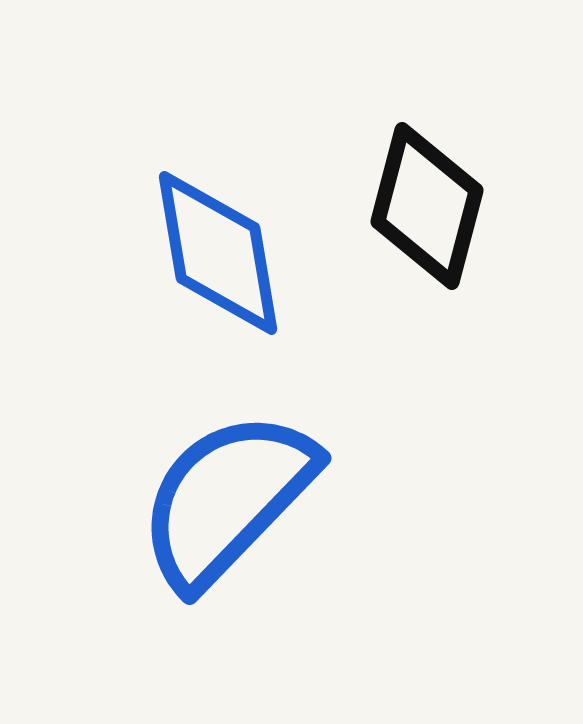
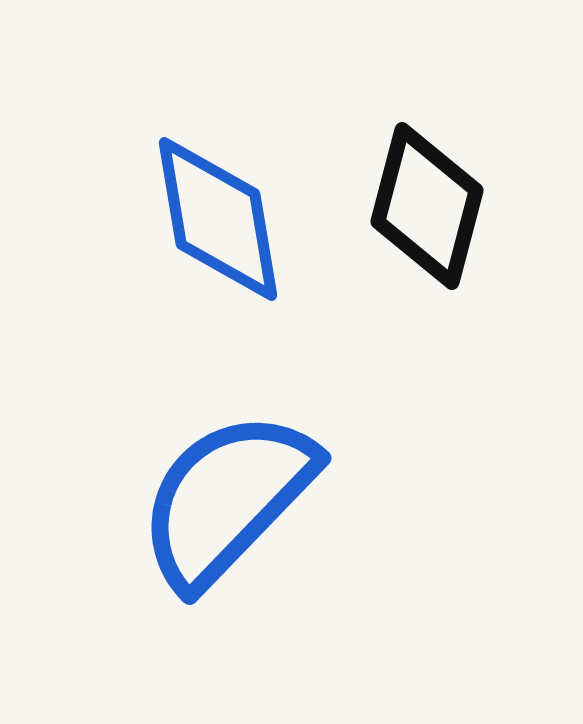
blue diamond: moved 34 px up
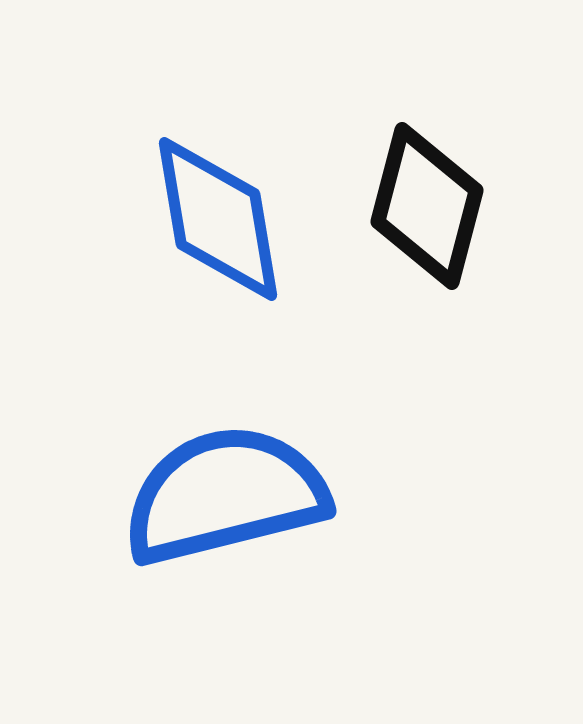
blue semicircle: moved 2 px left, 4 px up; rotated 32 degrees clockwise
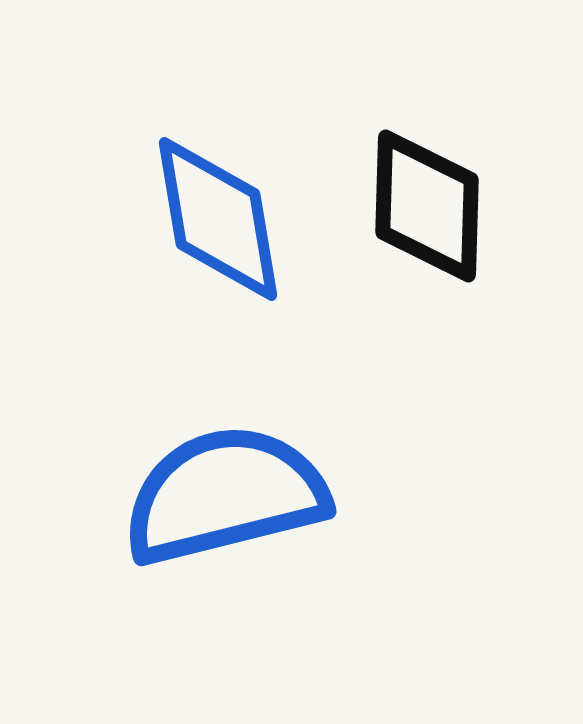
black diamond: rotated 13 degrees counterclockwise
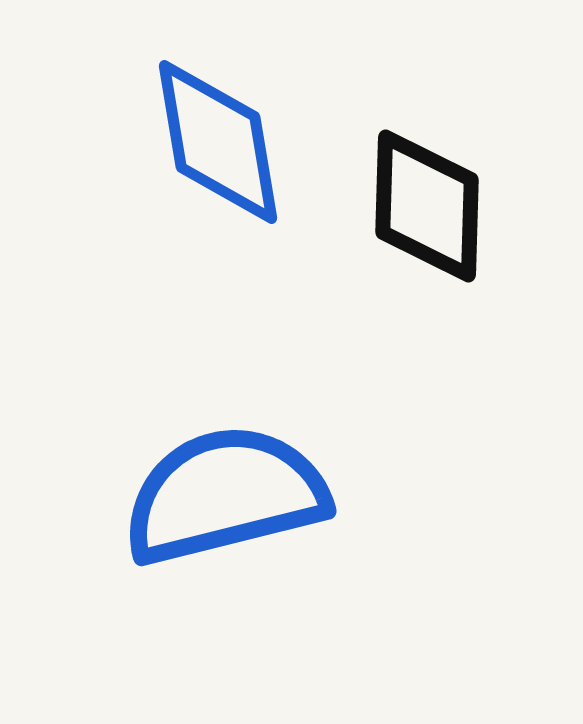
blue diamond: moved 77 px up
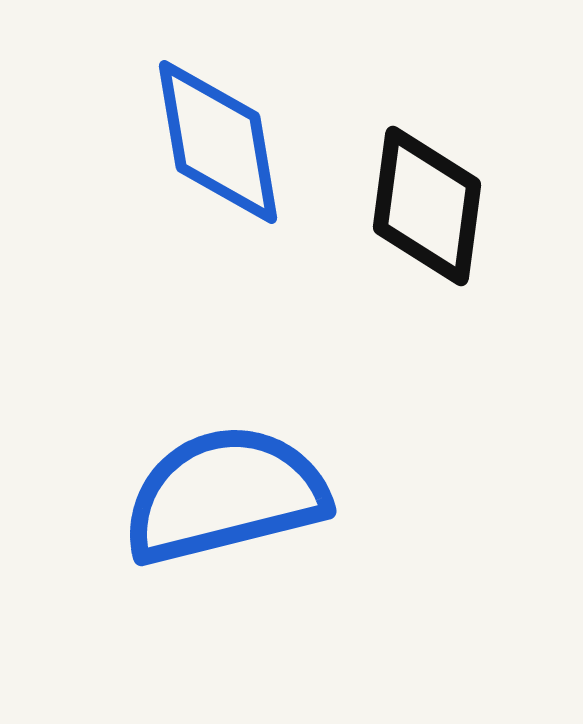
black diamond: rotated 6 degrees clockwise
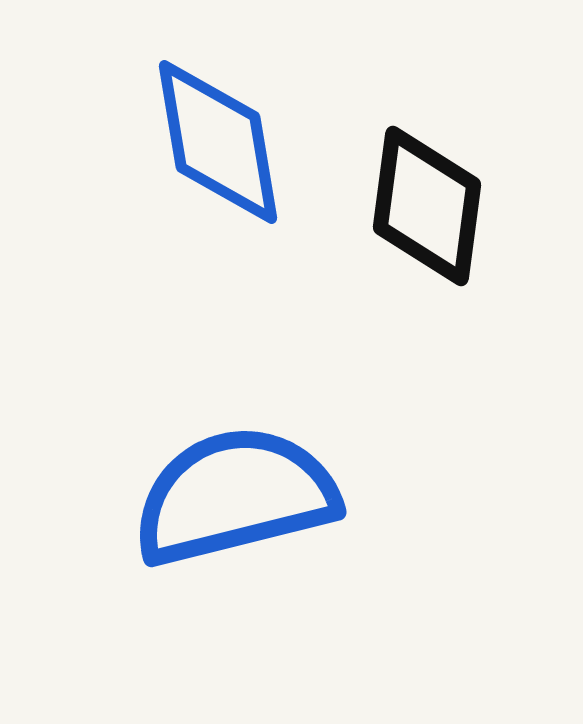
blue semicircle: moved 10 px right, 1 px down
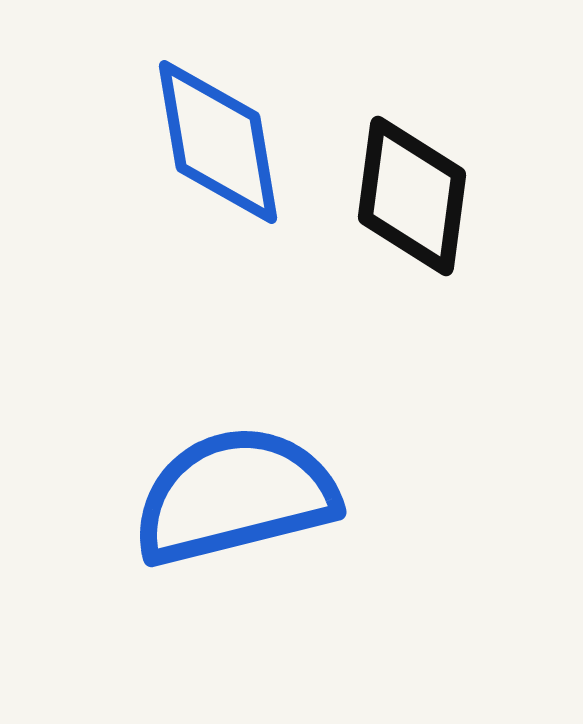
black diamond: moved 15 px left, 10 px up
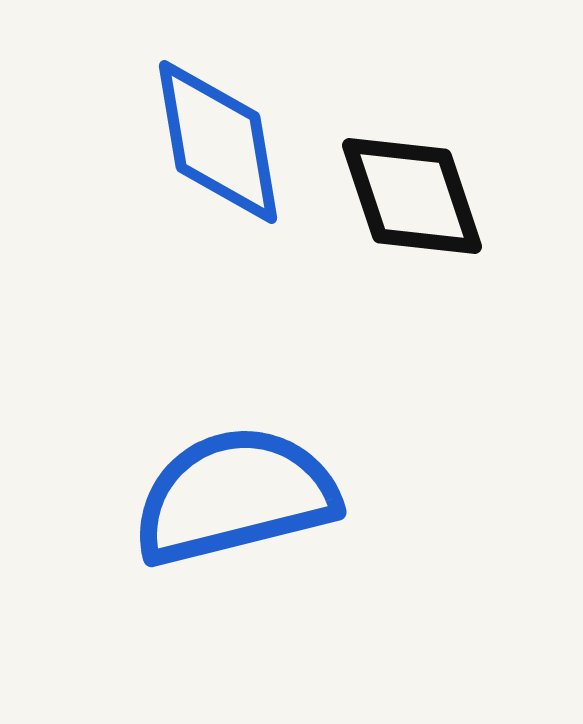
black diamond: rotated 26 degrees counterclockwise
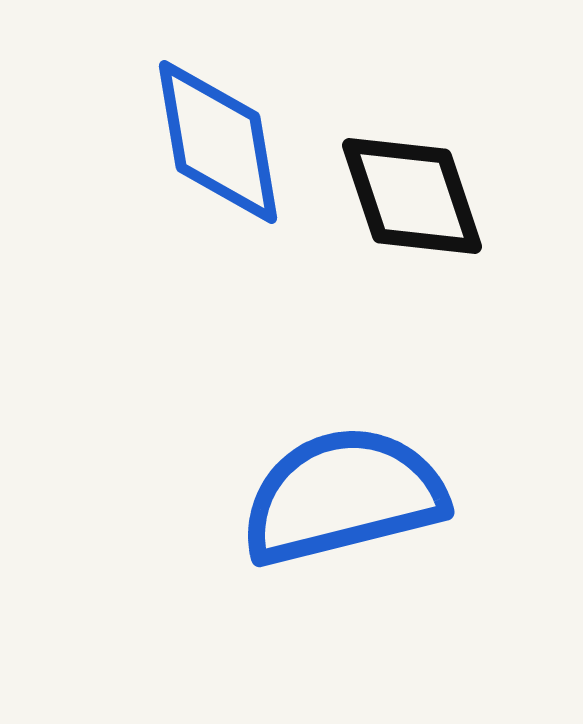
blue semicircle: moved 108 px right
